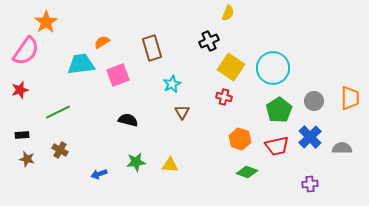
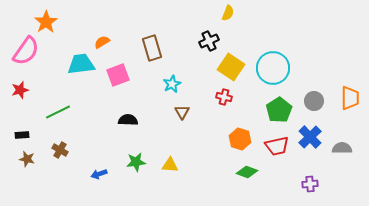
black semicircle: rotated 12 degrees counterclockwise
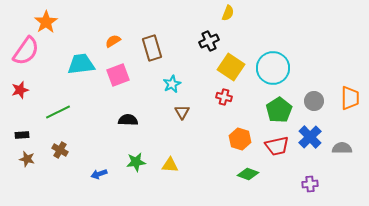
orange semicircle: moved 11 px right, 1 px up
green diamond: moved 1 px right, 2 px down
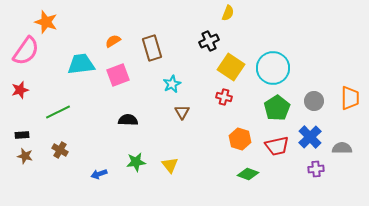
orange star: rotated 20 degrees counterclockwise
green pentagon: moved 2 px left, 2 px up
brown star: moved 2 px left, 3 px up
yellow triangle: rotated 48 degrees clockwise
purple cross: moved 6 px right, 15 px up
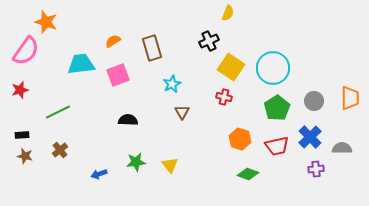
brown cross: rotated 21 degrees clockwise
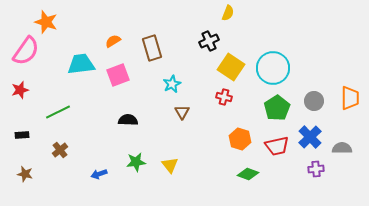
brown star: moved 18 px down
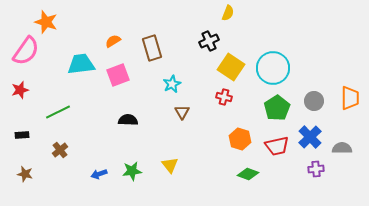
green star: moved 4 px left, 9 px down
